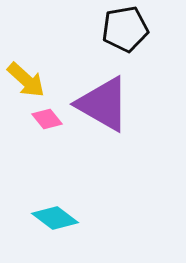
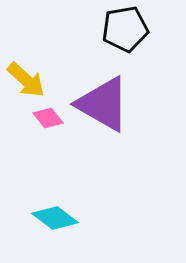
pink diamond: moved 1 px right, 1 px up
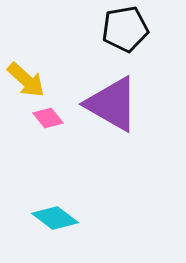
purple triangle: moved 9 px right
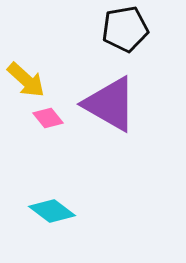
purple triangle: moved 2 px left
cyan diamond: moved 3 px left, 7 px up
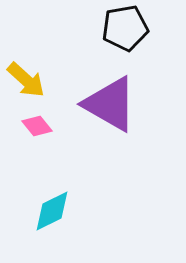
black pentagon: moved 1 px up
pink diamond: moved 11 px left, 8 px down
cyan diamond: rotated 63 degrees counterclockwise
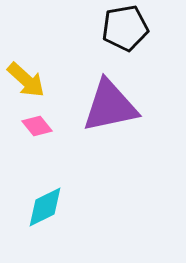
purple triangle: moved 2 px down; rotated 42 degrees counterclockwise
cyan diamond: moved 7 px left, 4 px up
